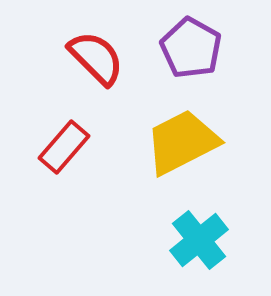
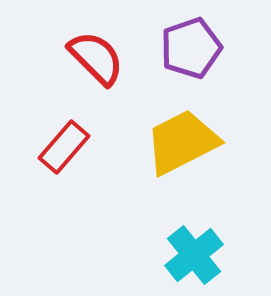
purple pentagon: rotated 24 degrees clockwise
cyan cross: moved 5 px left, 15 px down
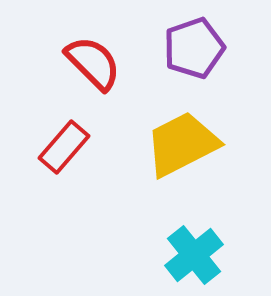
purple pentagon: moved 3 px right
red semicircle: moved 3 px left, 5 px down
yellow trapezoid: moved 2 px down
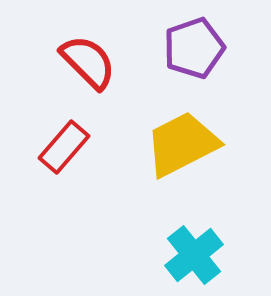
red semicircle: moved 5 px left, 1 px up
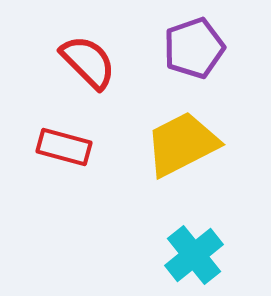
red rectangle: rotated 64 degrees clockwise
